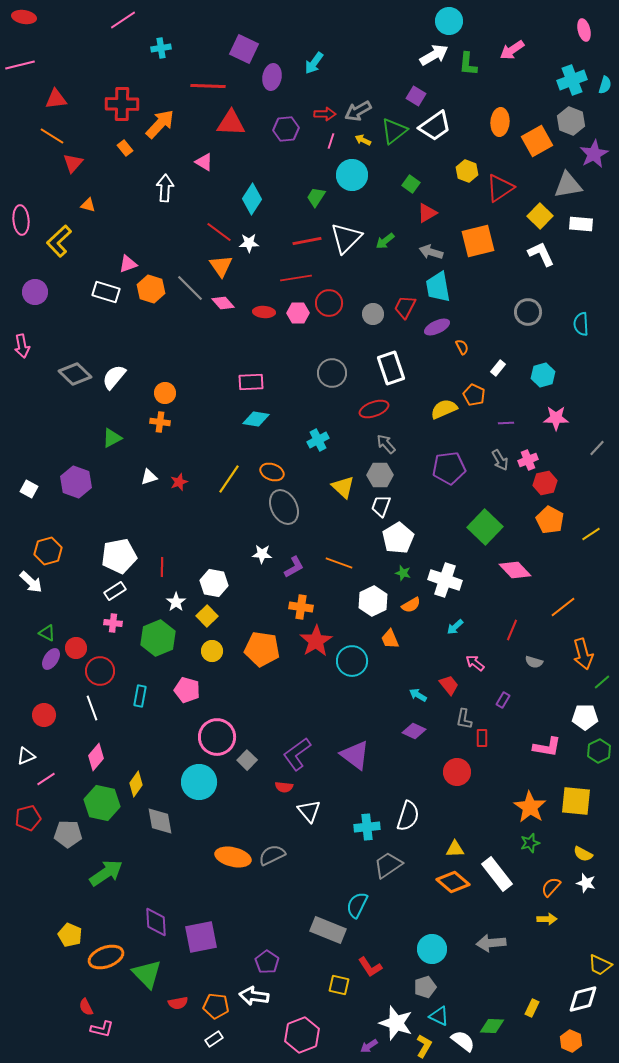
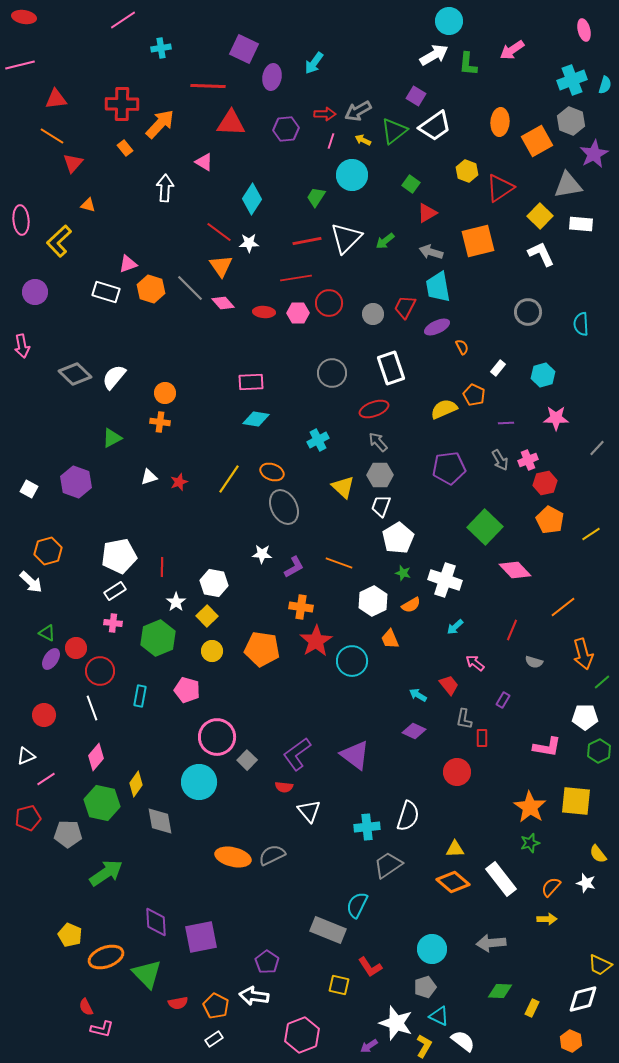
gray arrow at (386, 444): moved 8 px left, 2 px up
yellow semicircle at (583, 854): moved 15 px right; rotated 24 degrees clockwise
white rectangle at (497, 874): moved 4 px right, 5 px down
orange pentagon at (216, 1006): rotated 20 degrees clockwise
green diamond at (492, 1026): moved 8 px right, 35 px up
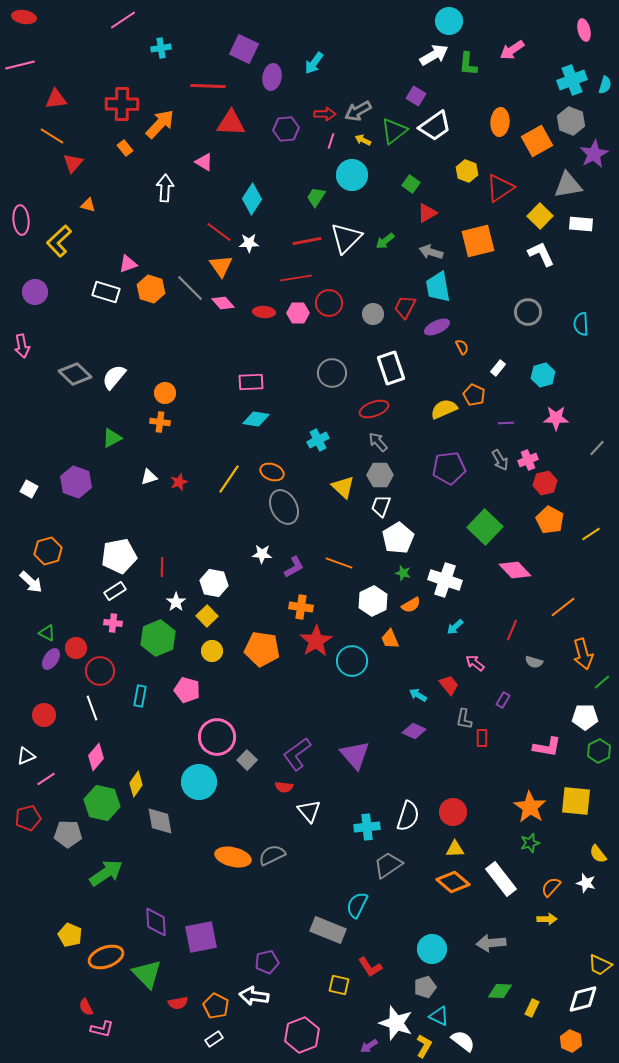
purple triangle at (355, 755): rotated 12 degrees clockwise
red circle at (457, 772): moved 4 px left, 40 px down
purple pentagon at (267, 962): rotated 25 degrees clockwise
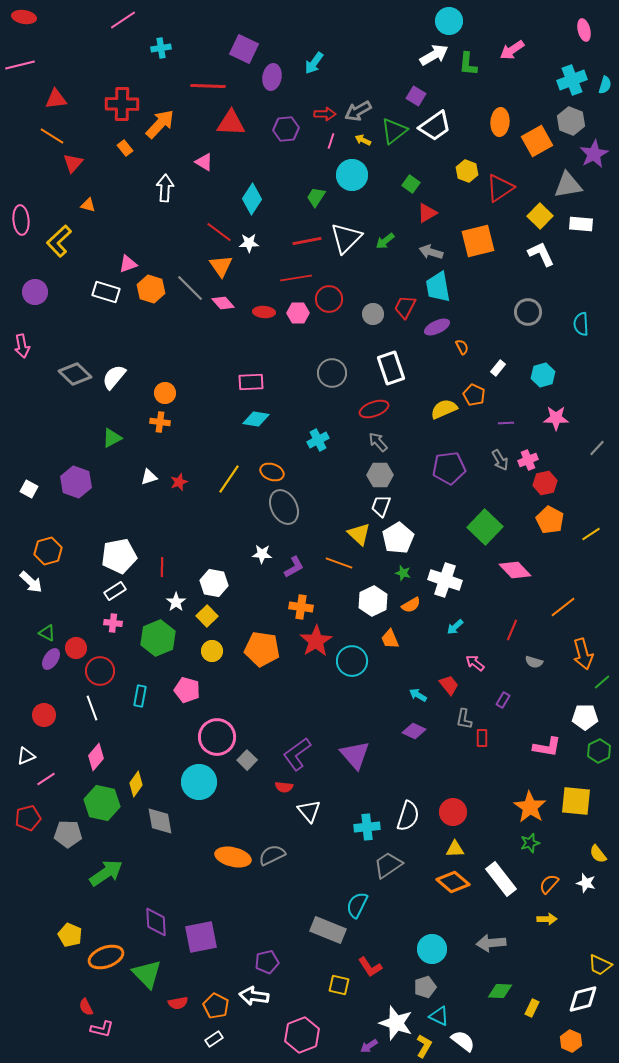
red circle at (329, 303): moved 4 px up
yellow triangle at (343, 487): moved 16 px right, 47 px down
orange semicircle at (551, 887): moved 2 px left, 3 px up
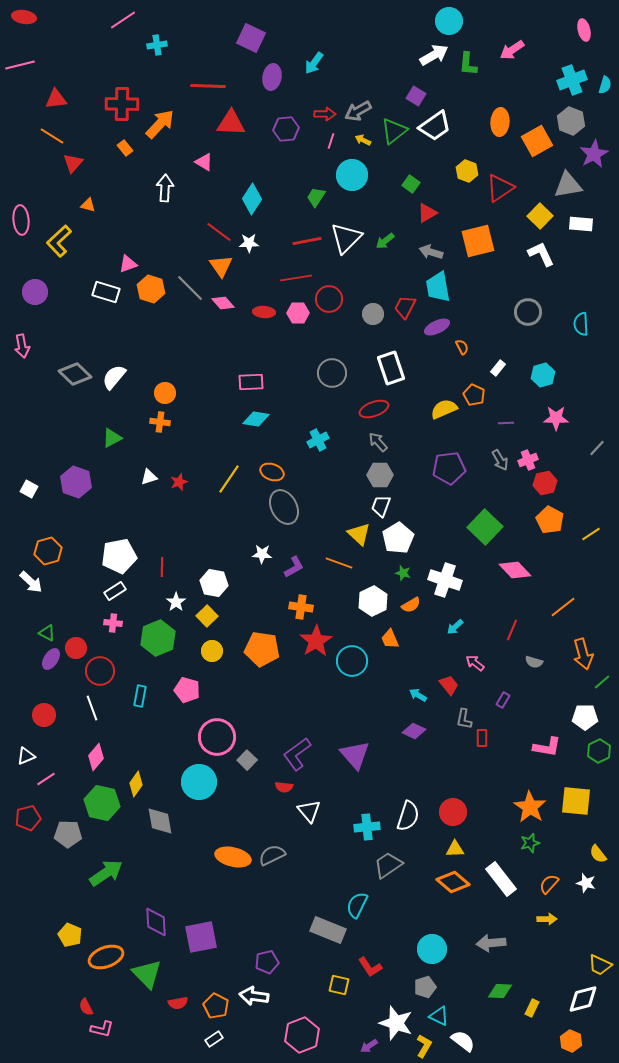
cyan cross at (161, 48): moved 4 px left, 3 px up
purple square at (244, 49): moved 7 px right, 11 px up
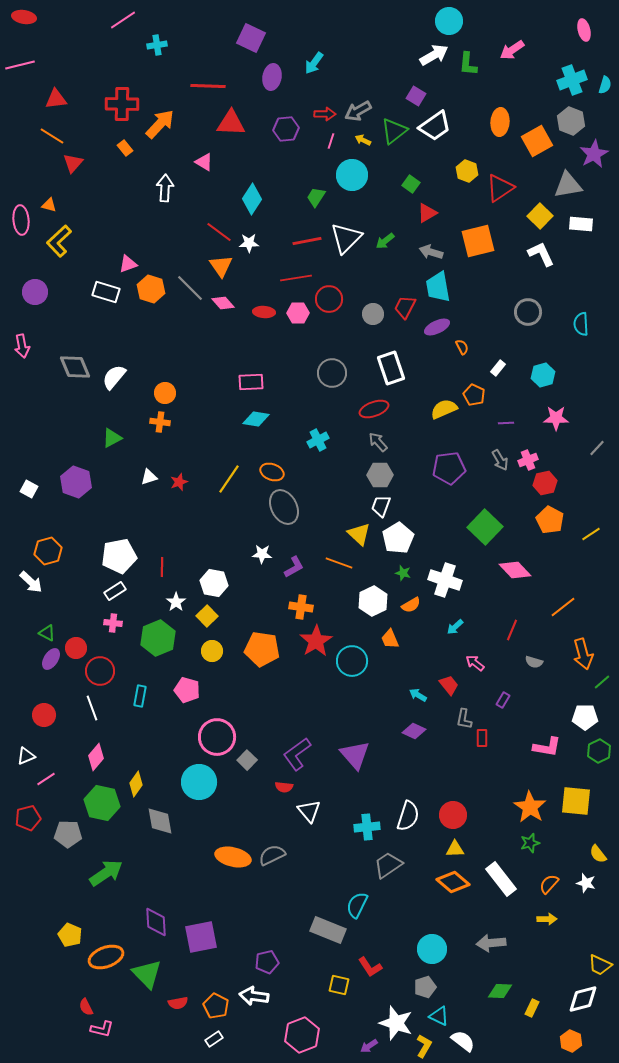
orange triangle at (88, 205): moved 39 px left
gray diamond at (75, 374): moved 7 px up; rotated 24 degrees clockwise
red circle at (453, 812): moved 3 px down
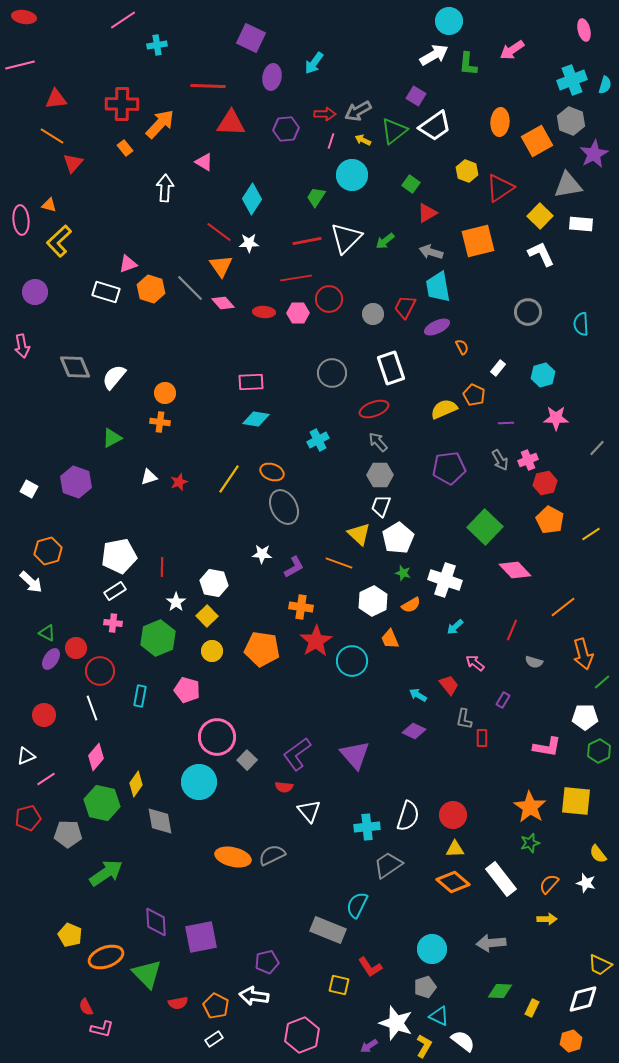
orange hexagon at (571, 1041): rotated 20 degrees clockwise
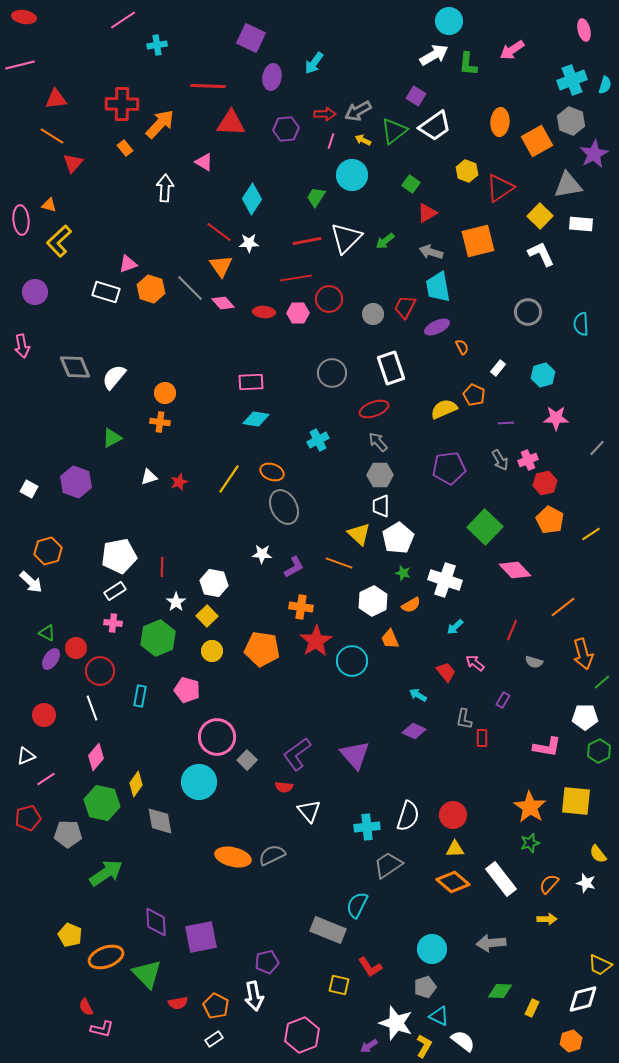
white trapezoid at (381, 506): rotated 20 degrees counterclockwise
red trapezoid at (449, 685): moved 3 px left, 13 px up
white arrow at (254, 996): rotated 108 degrees counterclockwise
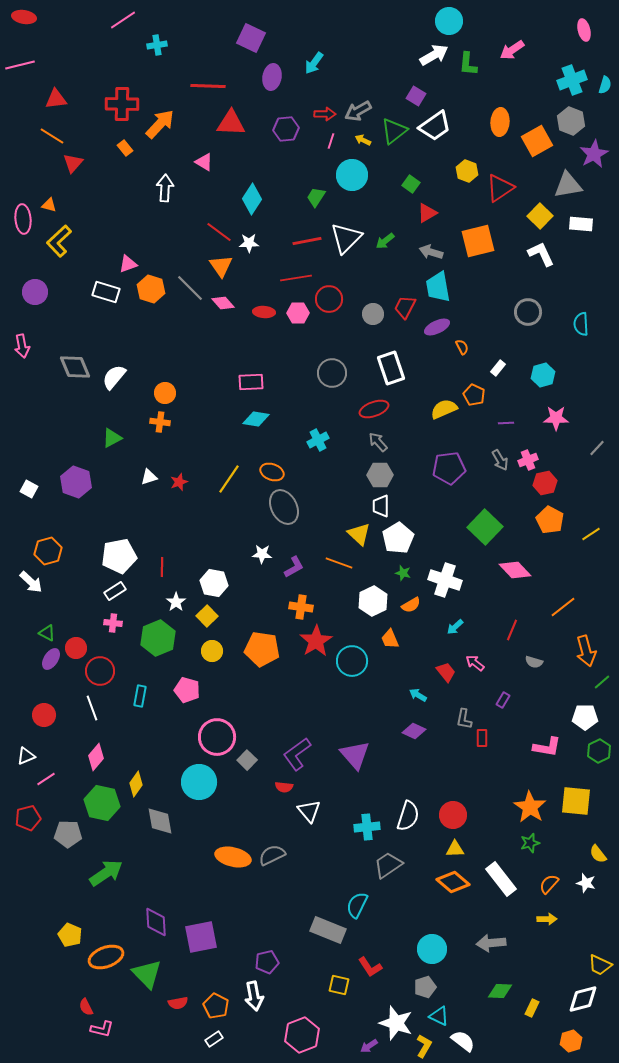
pink ellipse at (21, 220): moved 2 px right, 1 px up
orange arrow at (583, 654): moved 3 px right, 3 px up
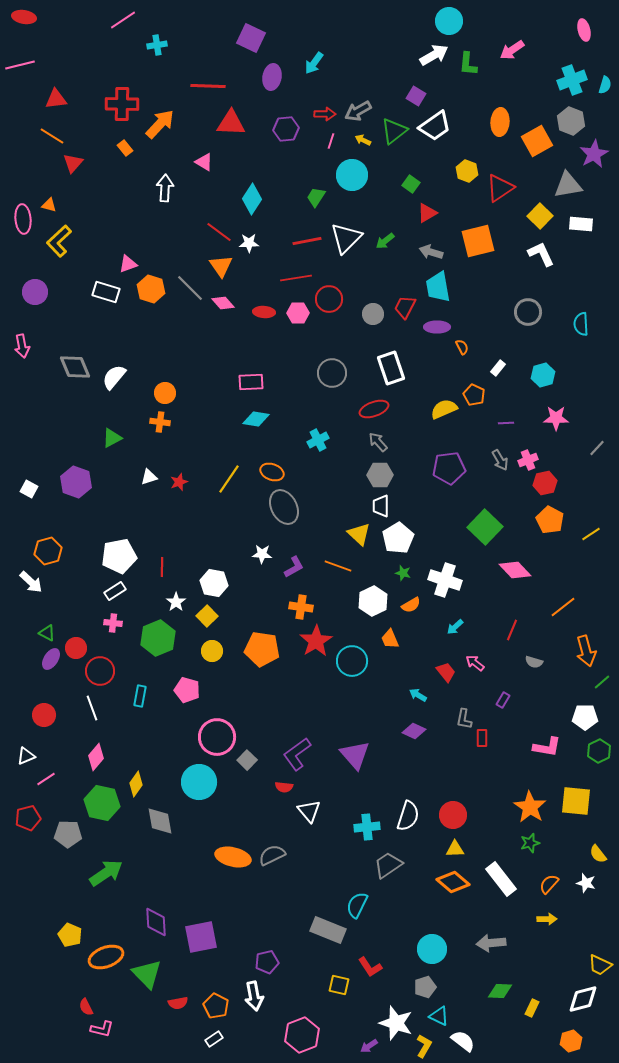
purple ellipse at (437, 327): rotated 25 degrees clockwise
orange line at (339, 563): moved 1 px left, 3 px down
